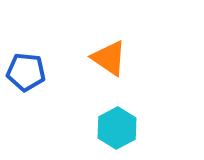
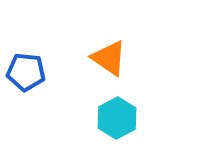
cyan hexagon: moved 10 px up
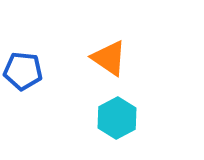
blue pentagon: moved 3 px left, 1 px up
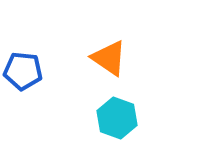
cyan hexagon: rotated 12 degrees counterclockwise
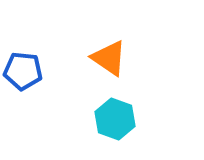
cyan hexagon: moved 2 px left, 1 px down
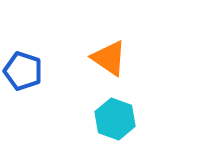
blue pentagon: rotated 12 degrees clockwise
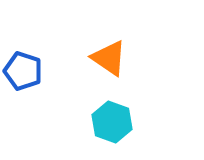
cyan hexagon: moved 3 px left, 3 px down
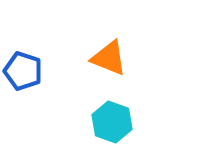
orange triangle: rotated 12 degrees counterclockwise
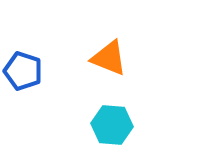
cyan hexagon: moved 3 px down; rotated 15 degrees counterclockwise
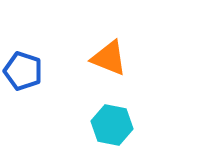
cyan hexagon: rotated 6 degrees clockwise
